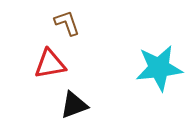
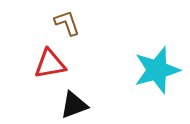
cyan star: moved 2 px left, 2 px down; rotated 9 degrees counterclockwise
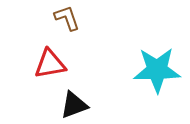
brown L-shape: moved 5 px up
cyan star: rotated 15 degrees clockwise
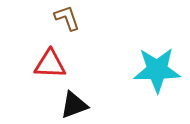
red triangle: rotated 12 degrees clockwise
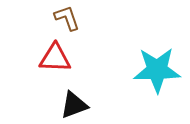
red triangle: moved 5 px right, 6 px up
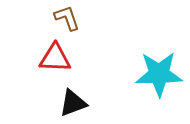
cyan star: moved 2 px right, 4 px down
black triangle: moved 1 px left, 2 px up
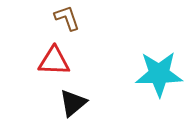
red triangle: moved 1 px left, 3 px down
black triangle: rotated 20 degrees counterclockwise
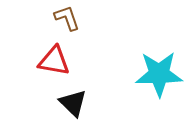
red triangle: rotated 8 degrees clockwise
black triangle: rotated 36 degrees counterclockwise
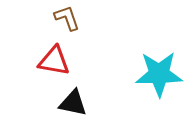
black triangle: rotated 32 degrees counterclockwise
